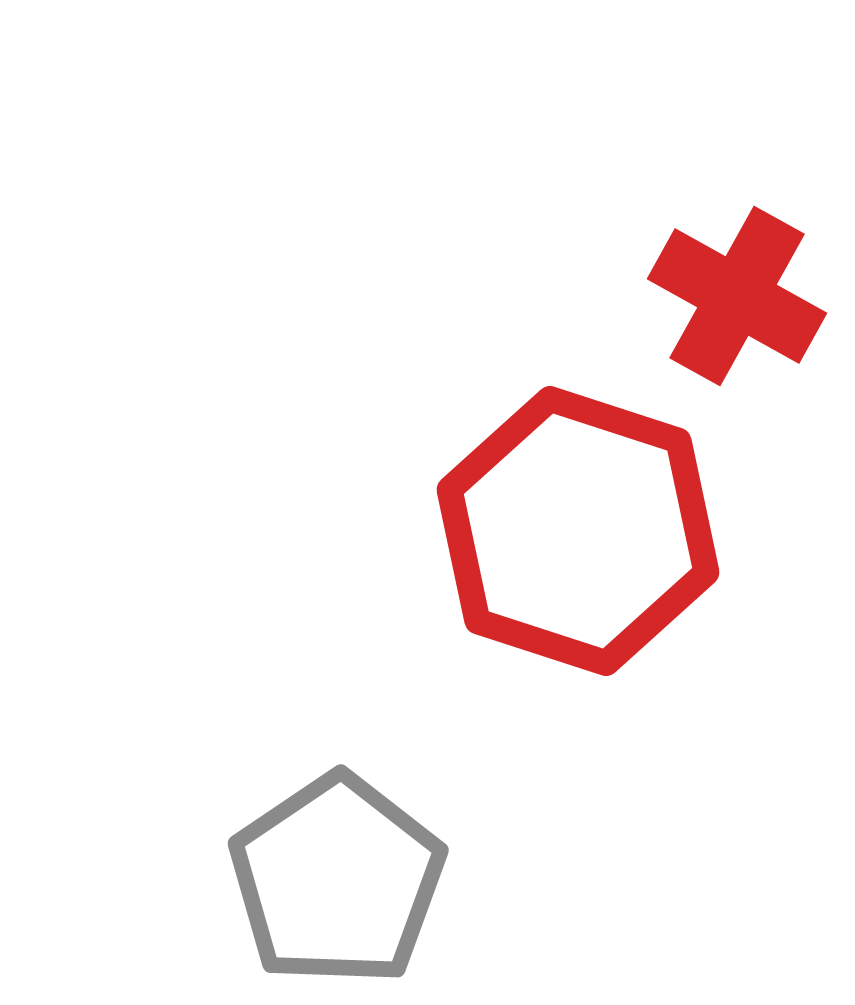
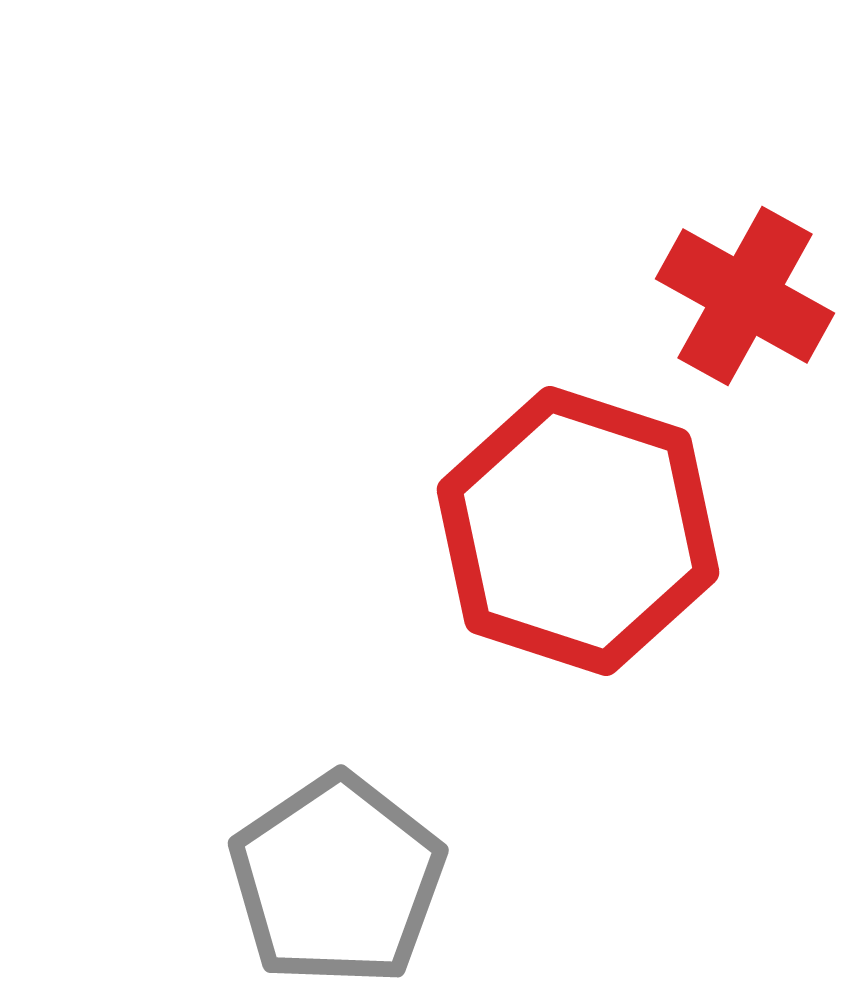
red cross: moved 8 px right
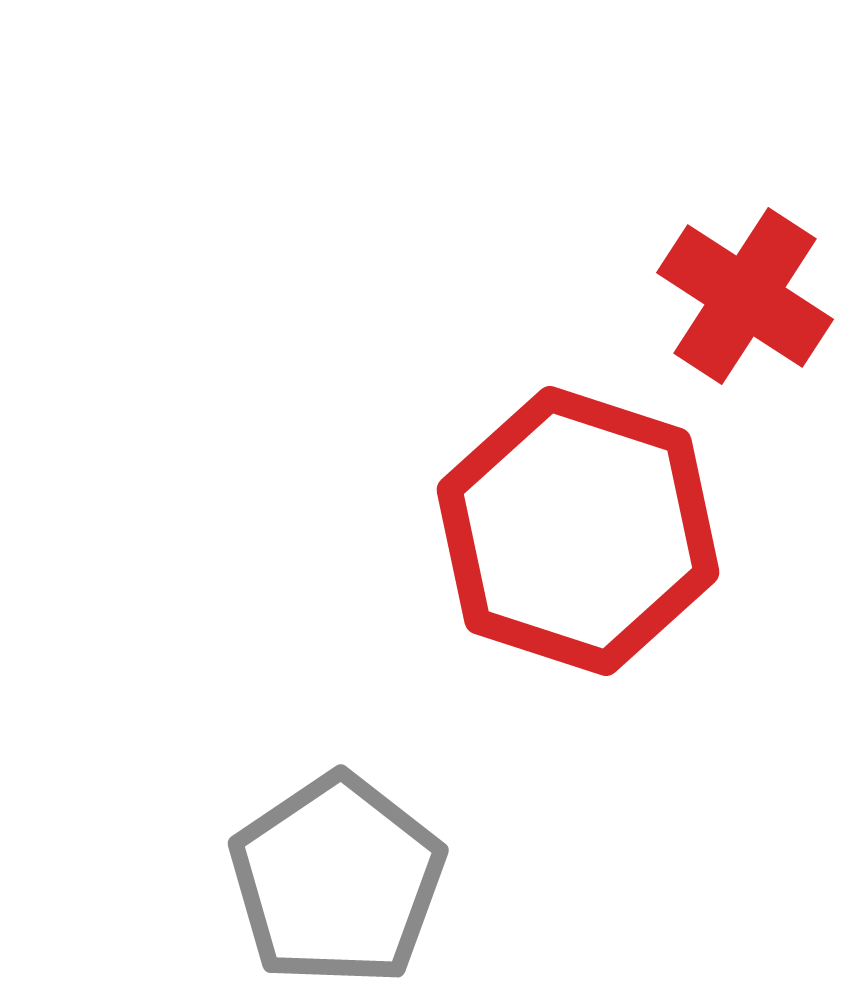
red cross: rotated 4 degrees clockwise
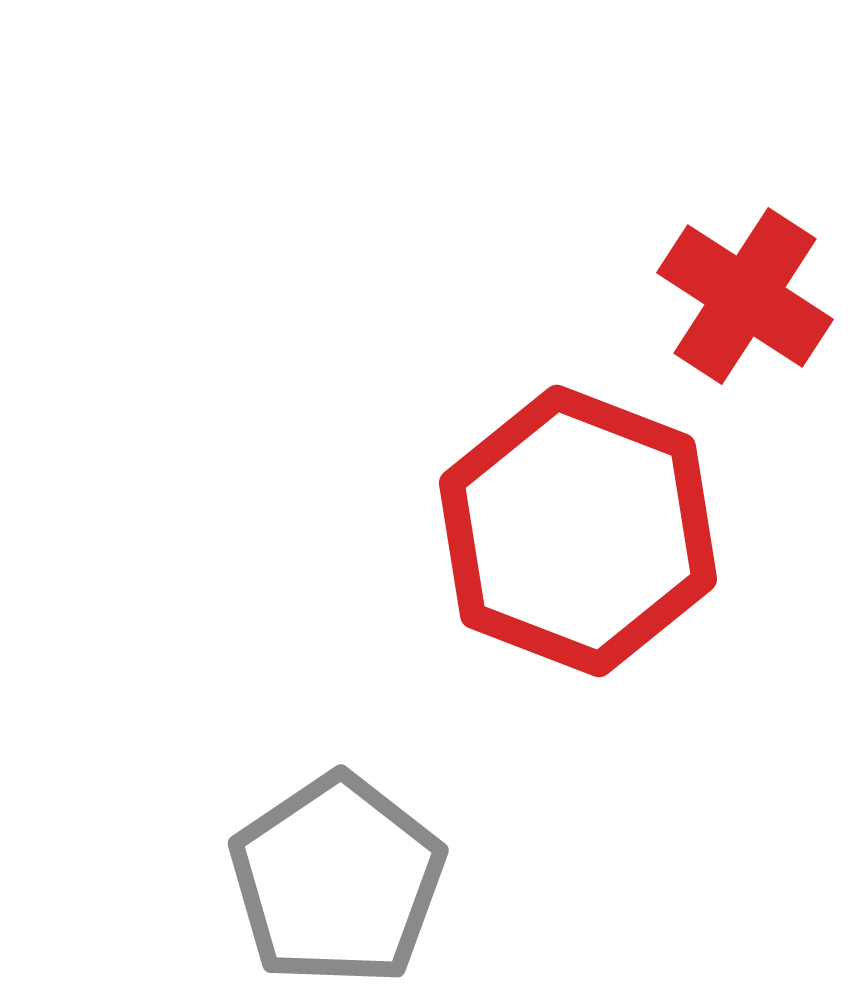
red hexagon: rotated 3 degrees clockwise
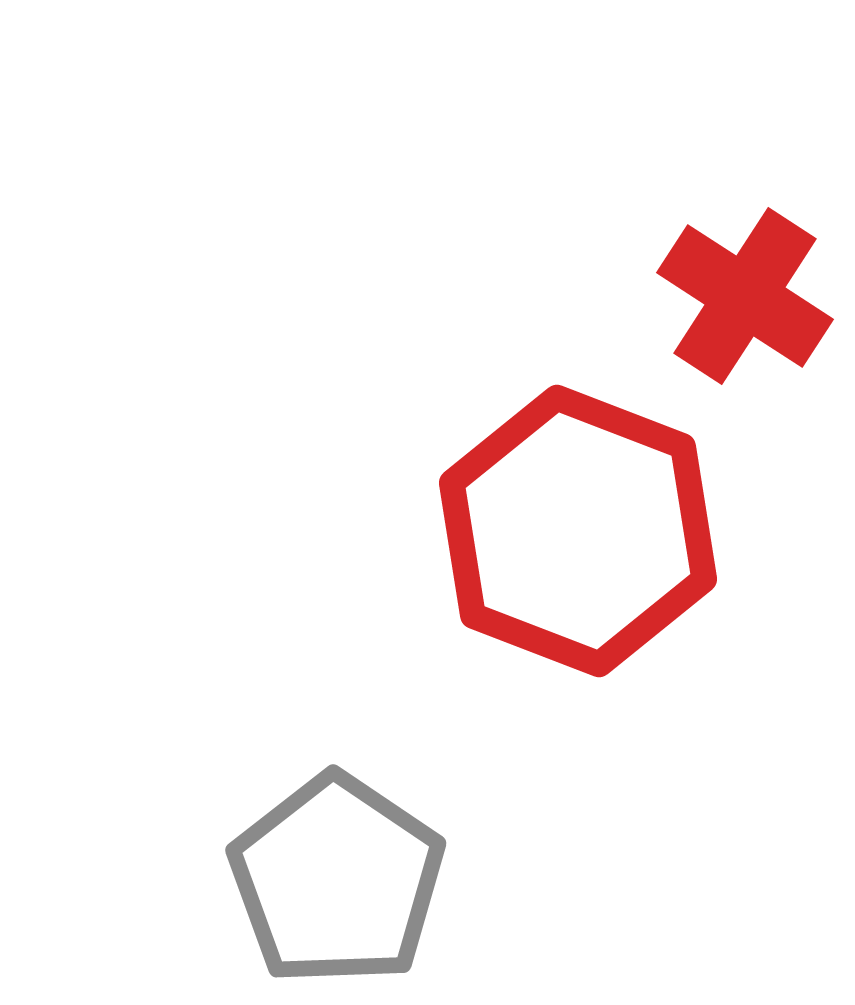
gray pentagon: rotated 4 degrees counterclockwise
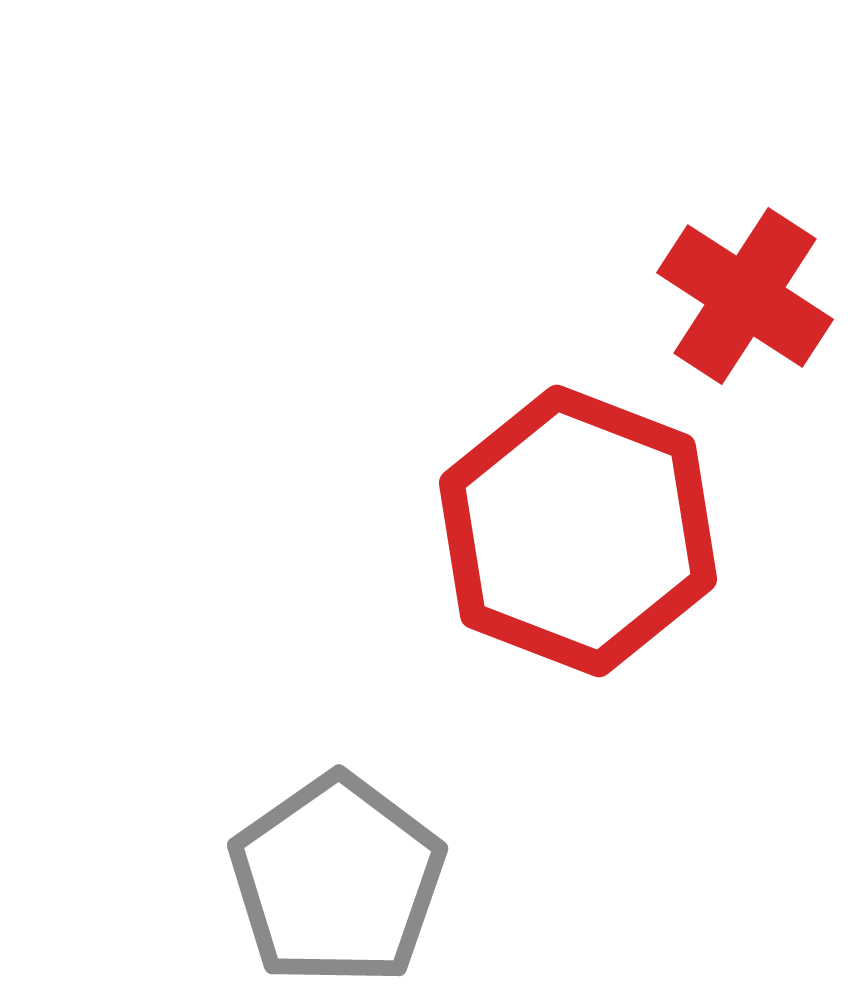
gray pentagon: rotated 3 degrees clockwise
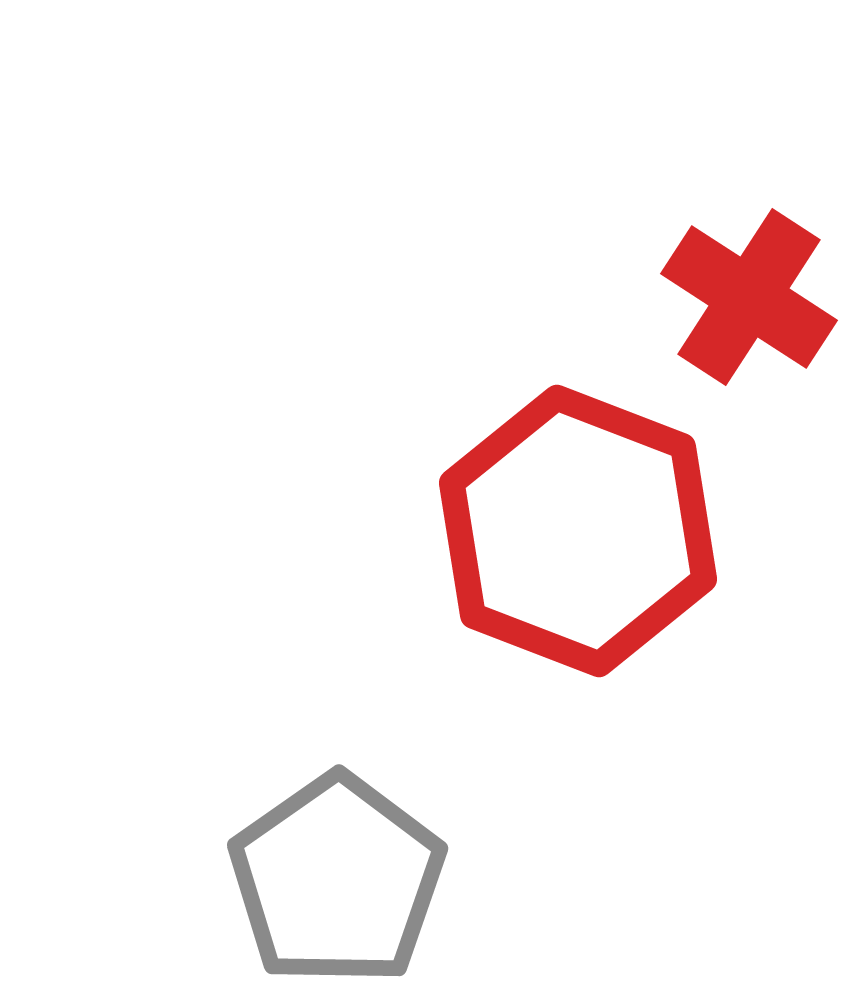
red cross: moved 4 px right, 1 px down
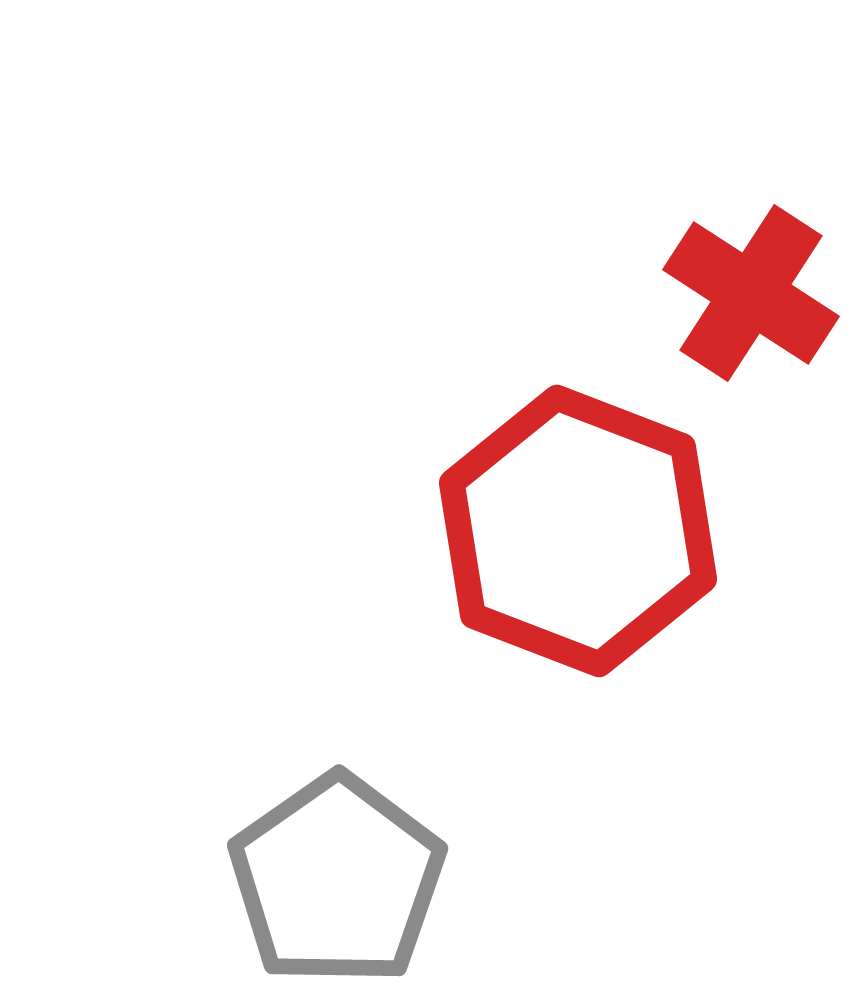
red cross: moved 2 px right, 4 px up
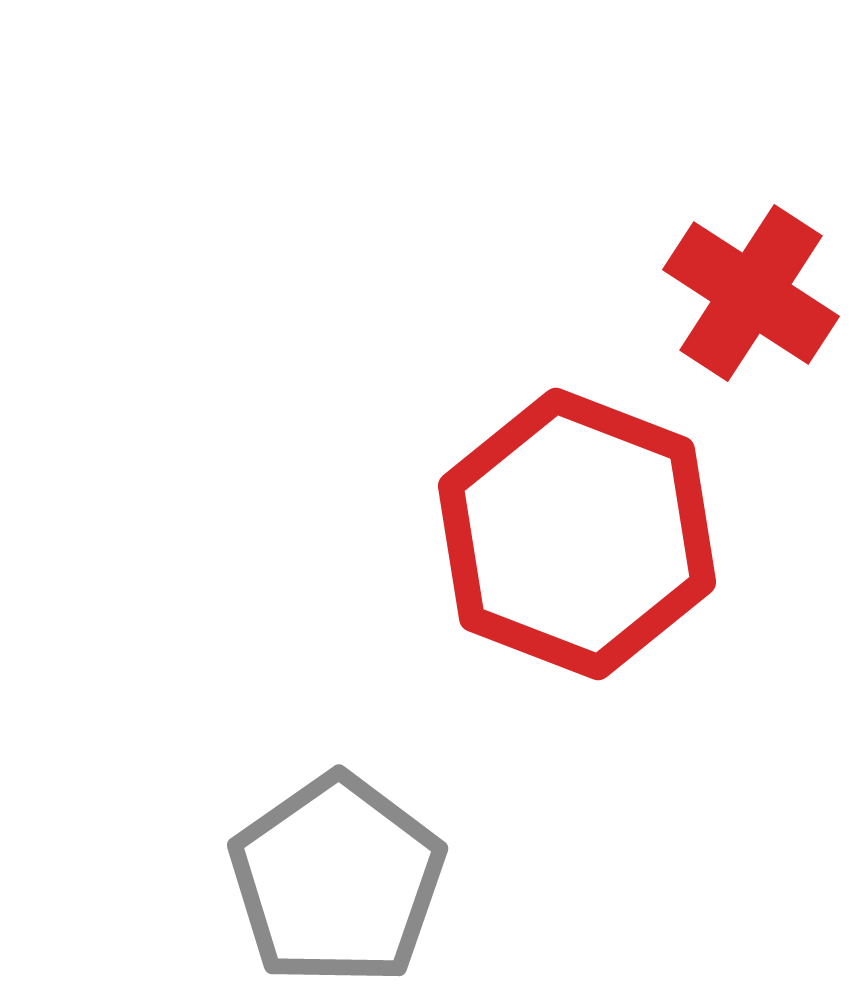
red hexagon: moved 1 px left, 3 px down
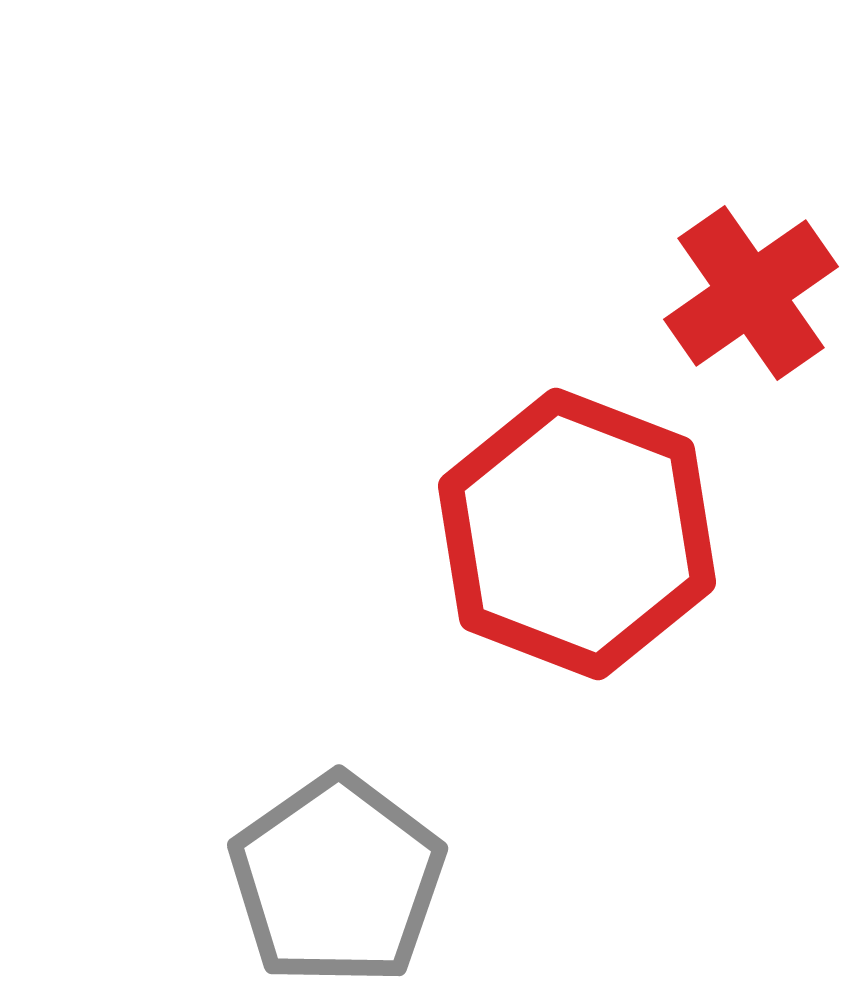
red cross: rotated 22 degrees clockwise
